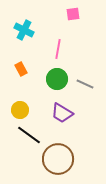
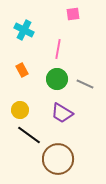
orange rectangle: moved 1 px right, 1 px down
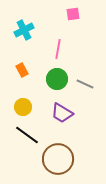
cyan cross: rotated 36 degrees clockwise
yellow circle: moved 3 px right, 3 px up
black line: moved 2 px left
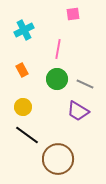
purple trapezoid: moved 16 px right, 2 px up
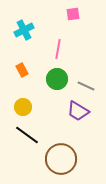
gray line: moved 1 px right, 2 px down
brown circle: moved 3 px right
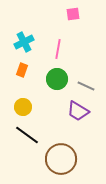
cyan cross: moved 12 px down
orange rectangle: rotated 48 degrees clockwise
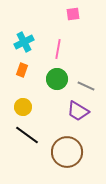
brown circle: moved 6 px right, 7 px up
